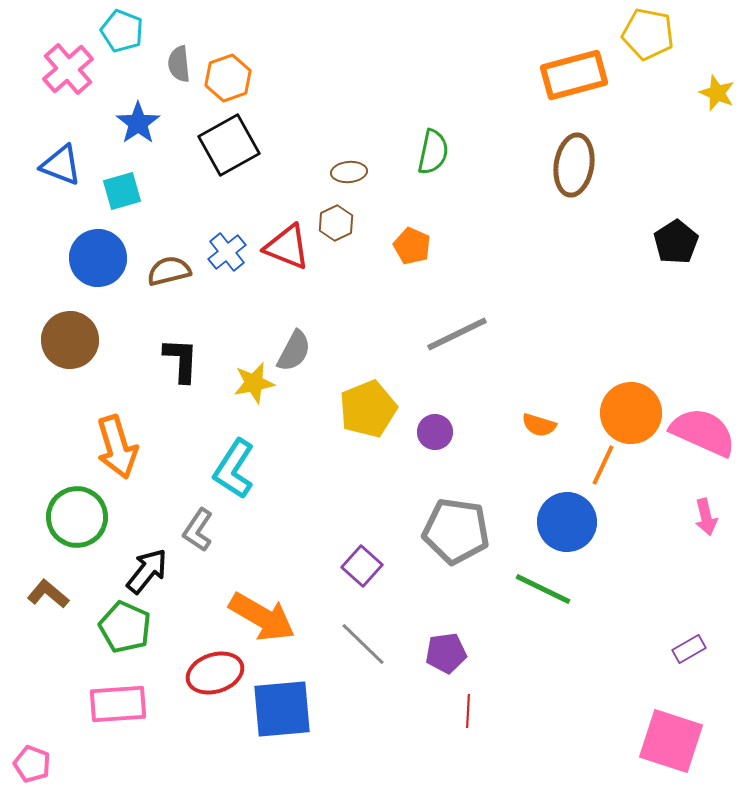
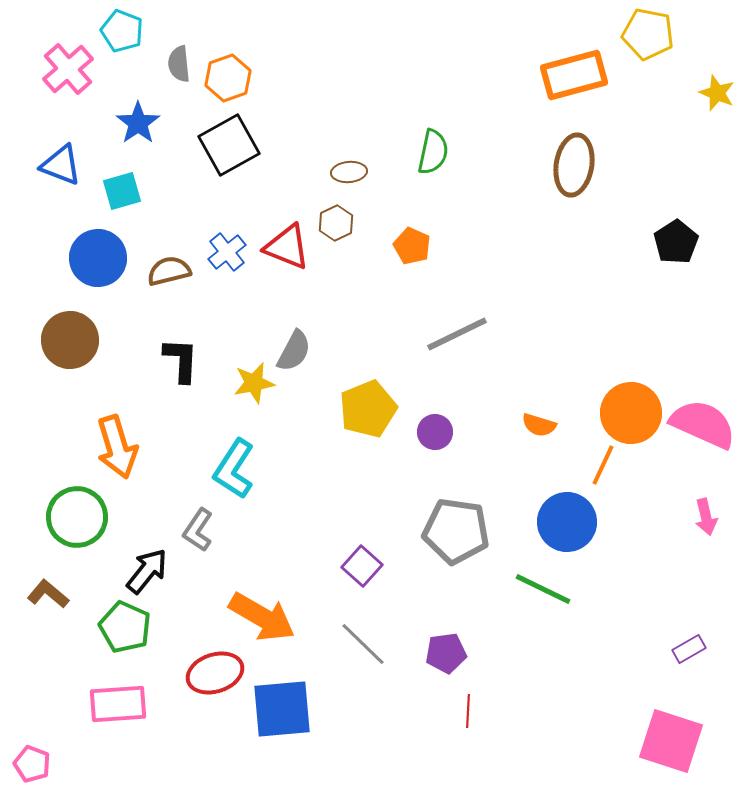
pink semicircle at (703, 432): moved 8 px up
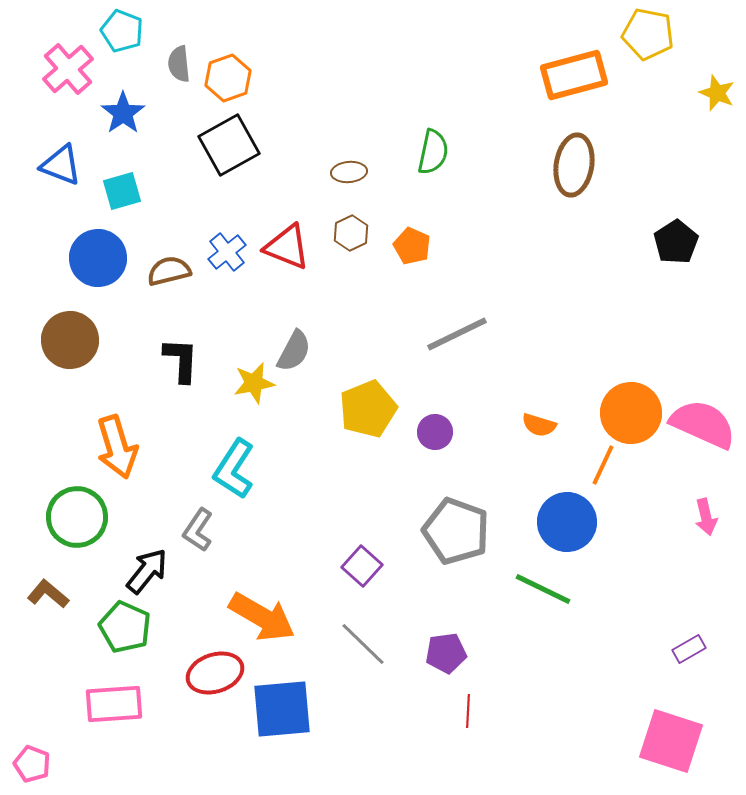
blue star at (138, 123): moved 15 px left, 10 px up
brown hexagon at (336, 223): moved 15 px right, 10 px down
gray pentagon at (456, 531): rotated 12 degrees clockwise
pink rectangle at (118, 704): moved 4 px left
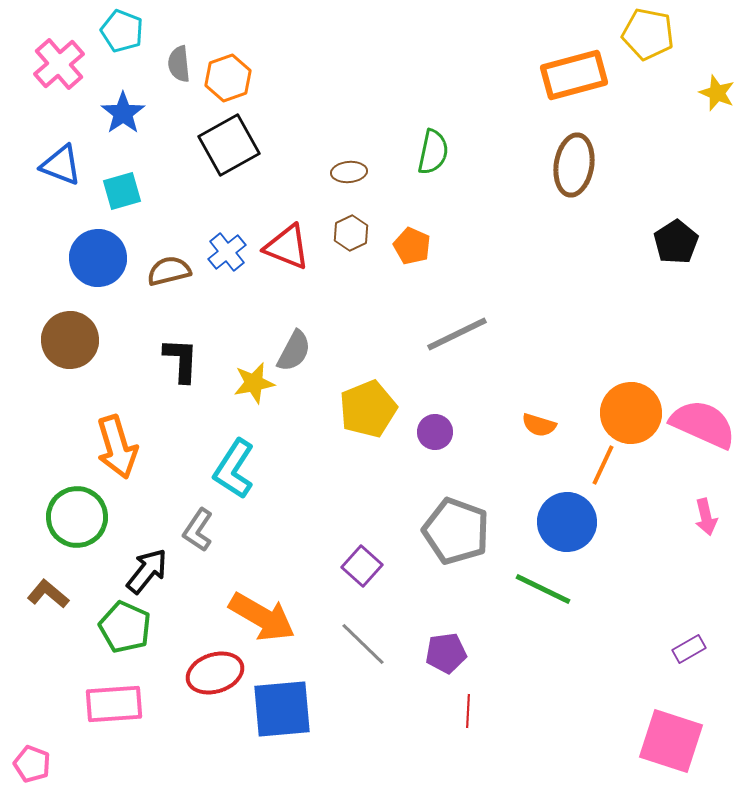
pink cross at (68, 69): moved 9 px left, 5 px up
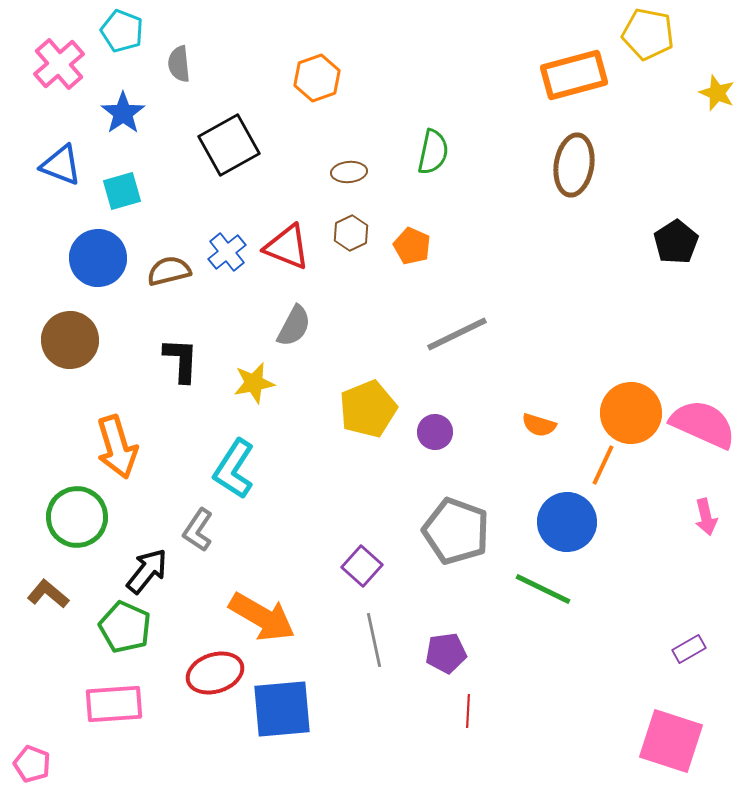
orange hexagon at (228, 78): moved 89 px right
gray semicircle at (294, 351): moved 25 px up
gray line at (363, 644): moved 11 px right, 4 px up; rotated 34 degrees clockwise
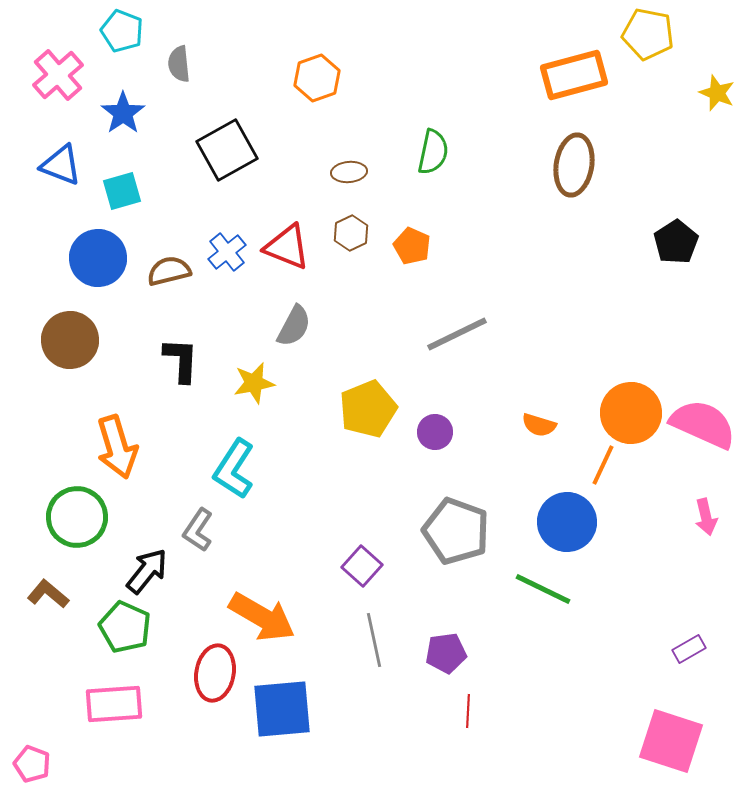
pink cross at (59, 64): moved 1 px left, 11 px down
black square at (229, 145): moved 2 px left, 5 px down
red ellipse at (215, 673): rotated 62 degrees counterclockwise
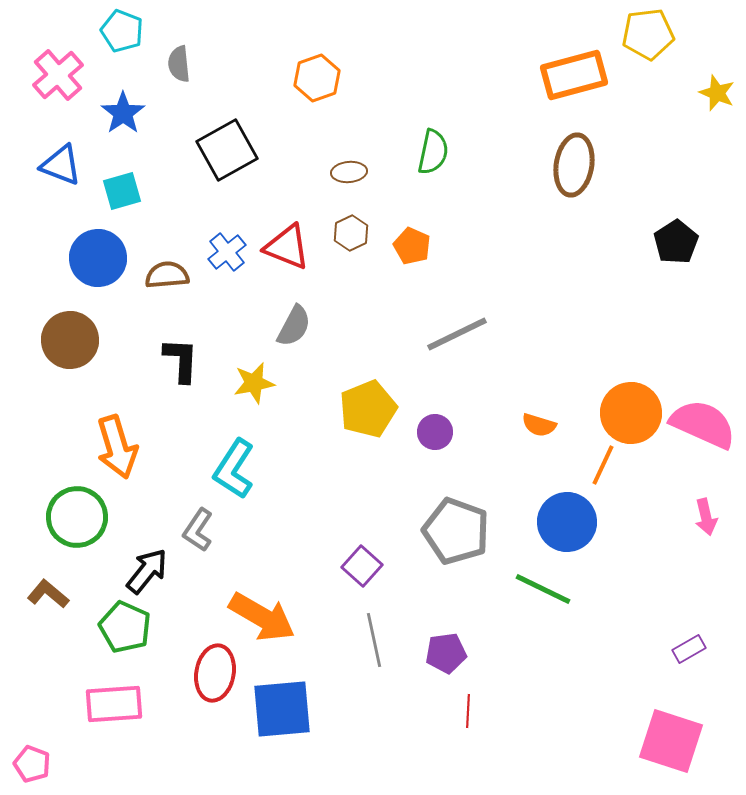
yellow pentagon at (648, 34): rotated 18 degrees counterclockwise
brown semicircle at (169, 271): moved 2 px left, 4 px down; rotated 9 degrees clockwise
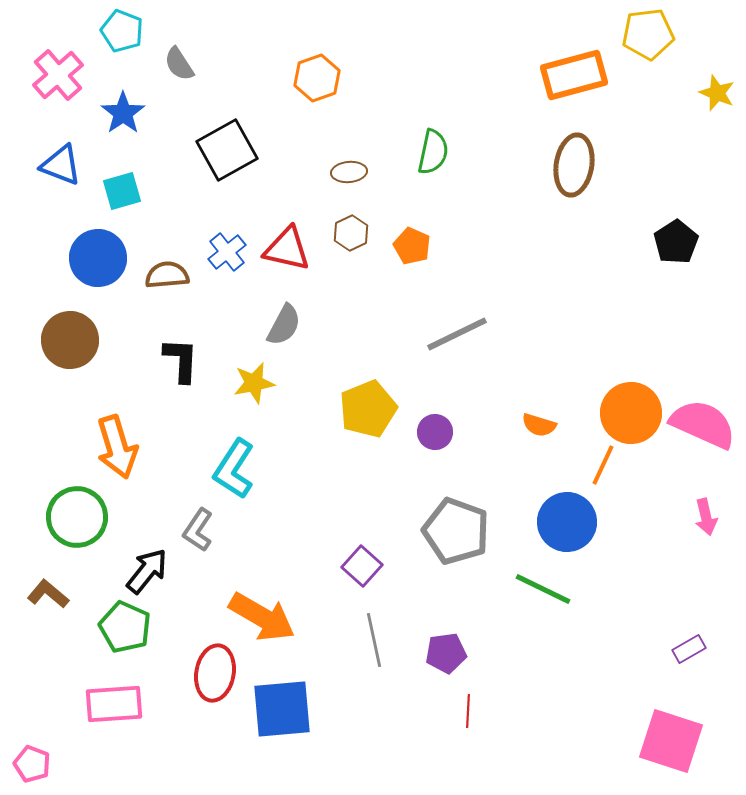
gray semicircle at (179, 64): rotated 27 degrees counterclockwise
red triangle at (287, 247): moved 2 px down; rotated 9 degrees counterclockwise
gray semicircle at (294, 326): moved 10 px left, 1 px up
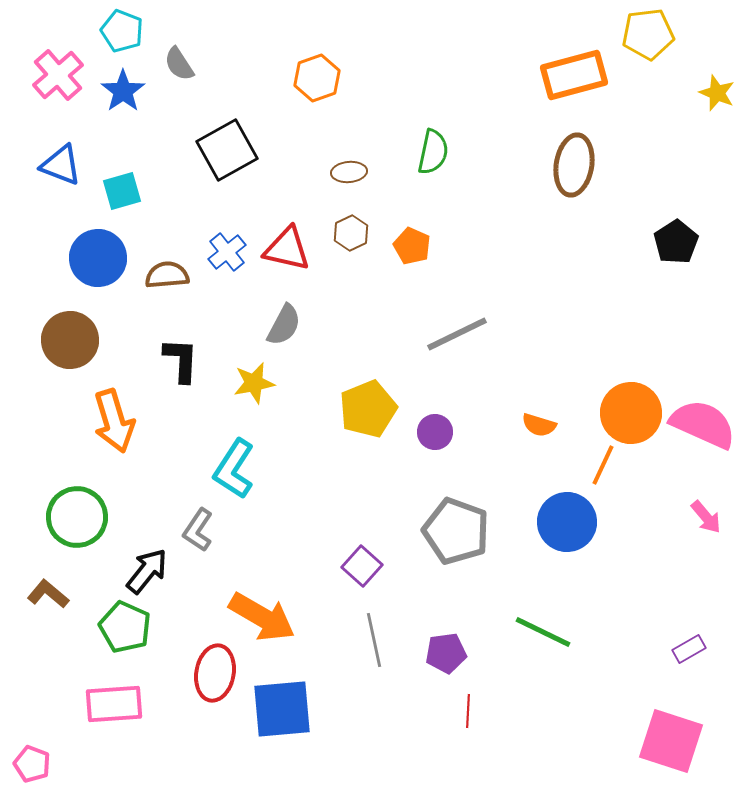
blue star at (123, 113): moved 22 px up
orange arrow at (117, 447): moved 3 px left, 26 px up
pink arrow at (706, 517): rotated 27 degrees counterclockwise
green line at (543, 589): moved 43 px down
